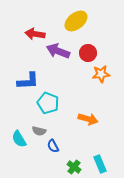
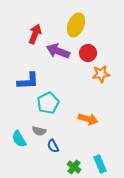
yellow ellipse: moved 4 px down; rotated 30 degrees counterclockwise
red arrow: rotated 102 degrees clockwise
cyan pentagon: rotated 25 degrees clockwise
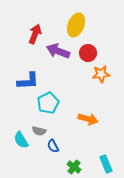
cyan semicircle: moved 2 px right, 1 px down
cyan rectangle: moved 6 px right
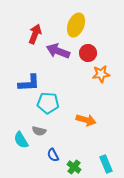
blue L-shape: moved 1 px right, 2 px down
cyan pentagon: rotated 30 degrees clockwise
orange arrow: moved 2 px left, 1 px down
blue semicircle: moved 9 px down
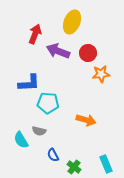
yellow ellipse: moved 4 px left, 3 px up
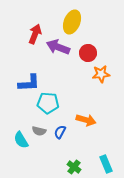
purple arrow: moved 4 px up
blue semicircle: moved 7 px right, 23 px up; rotated 56 degrees clockwise
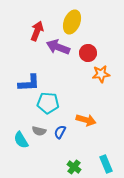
red arrow: moved 2 px right, 3 px up
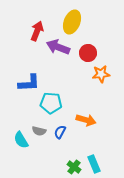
cyan pentagon: moved 3 px right
cyan rectangle: moved 12 px left
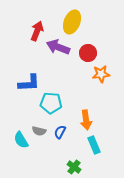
orange arrow: rotated 66 degrees clockwise
cyan rectangle: moved 19 px up
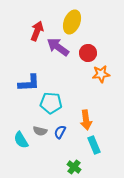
purple arrow: rotated 15 degrees clockwise
gray semicircle: moved 1 px right
